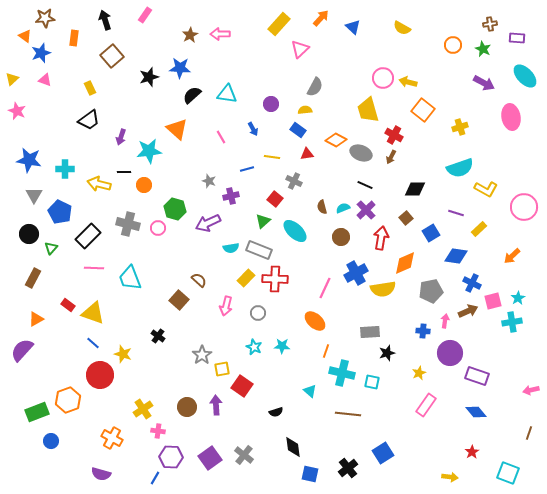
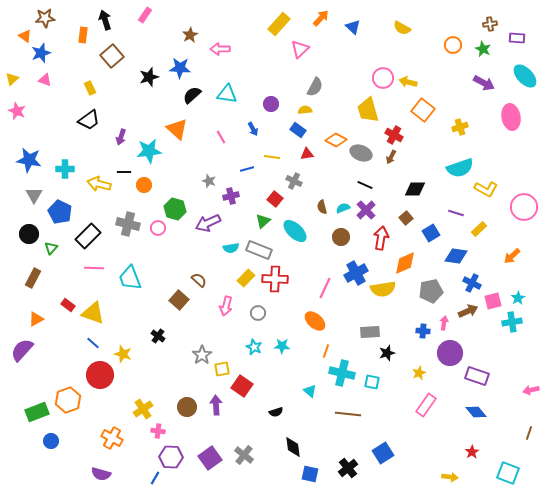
pink arrow at (220, 34): moved 15 px down
orange rectangle at (74, 38): moved 9 px right, 3 px up
pink arrow at (445, 321): moved 1 px left, 2 px down
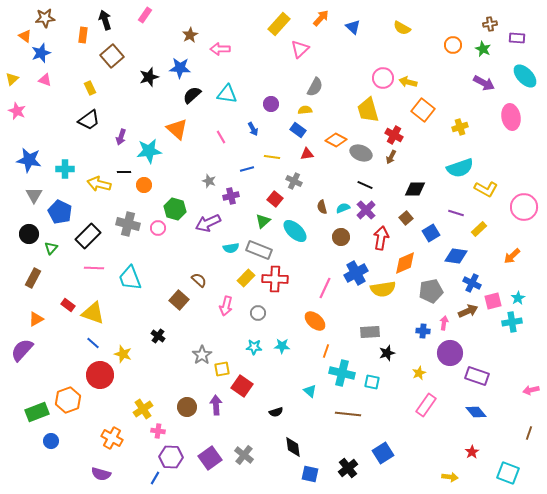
cyan star at (254, 347): rotated 21 degrees counterclockwise
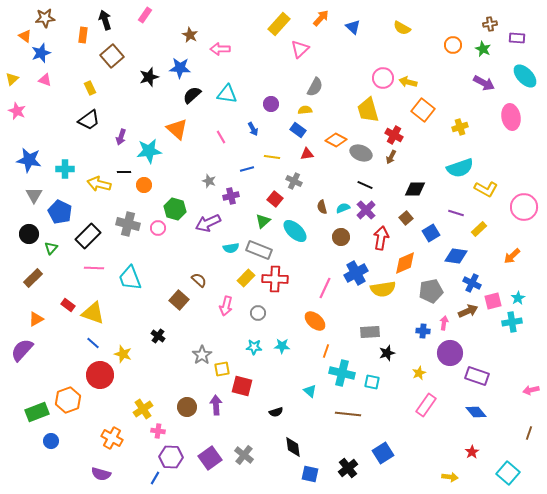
brown star at (190, 35): rotated 14 degrees counterclockwise
brown rectangle at (33, 278): rotated 18 degrees clockwise
red square at (242, 386): rotated 20 degrees counterclockwise
cyan square at (508, 473): rotated 20 degrees clockwise
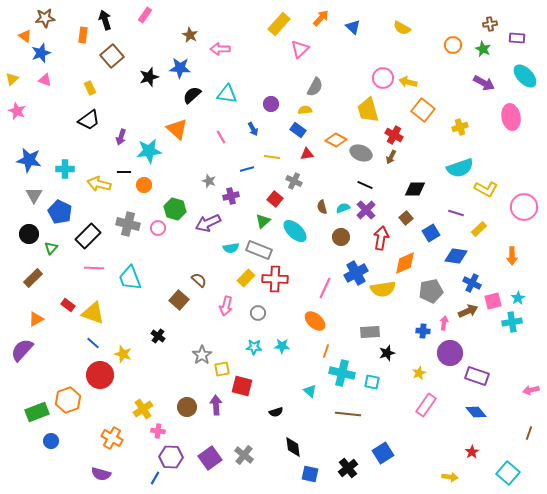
orange arrow at (512, 256): rotated 48 degrees counterclockwise
